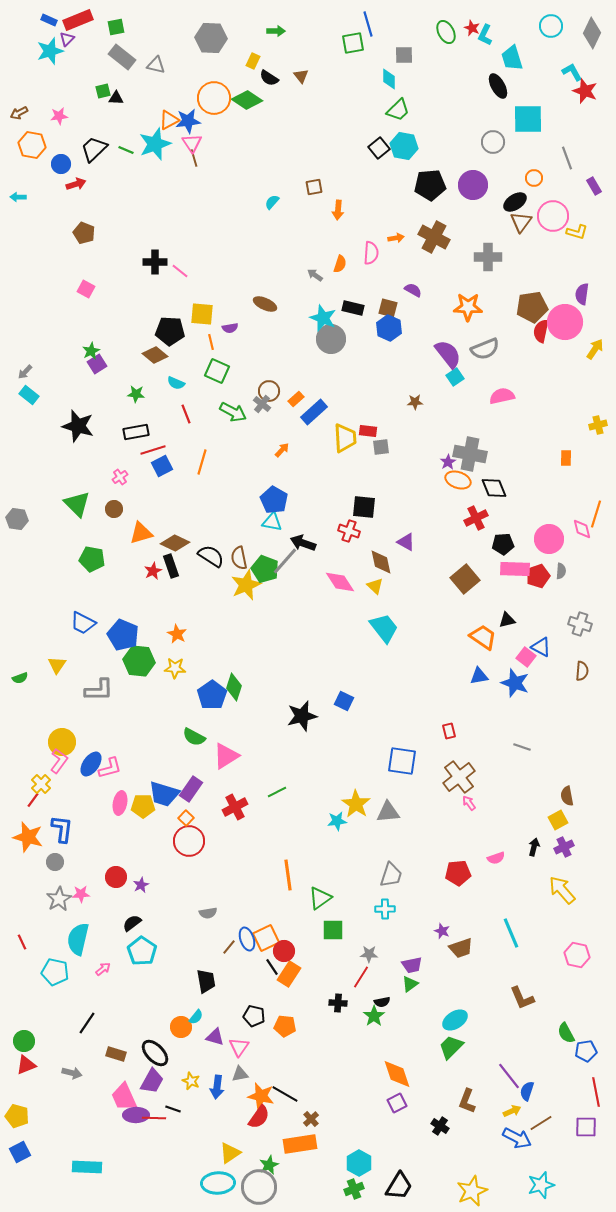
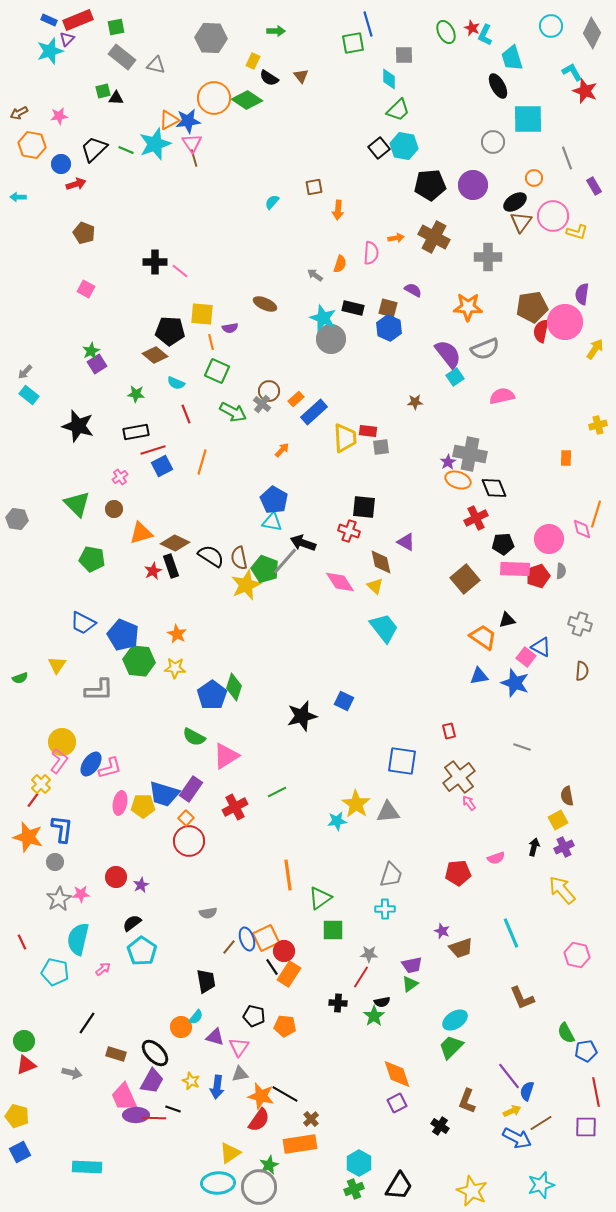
red semicircle at (259, 1117): moved 3 px down
yellow star at (472, 1191): rotated 24 degrees counterclockwise
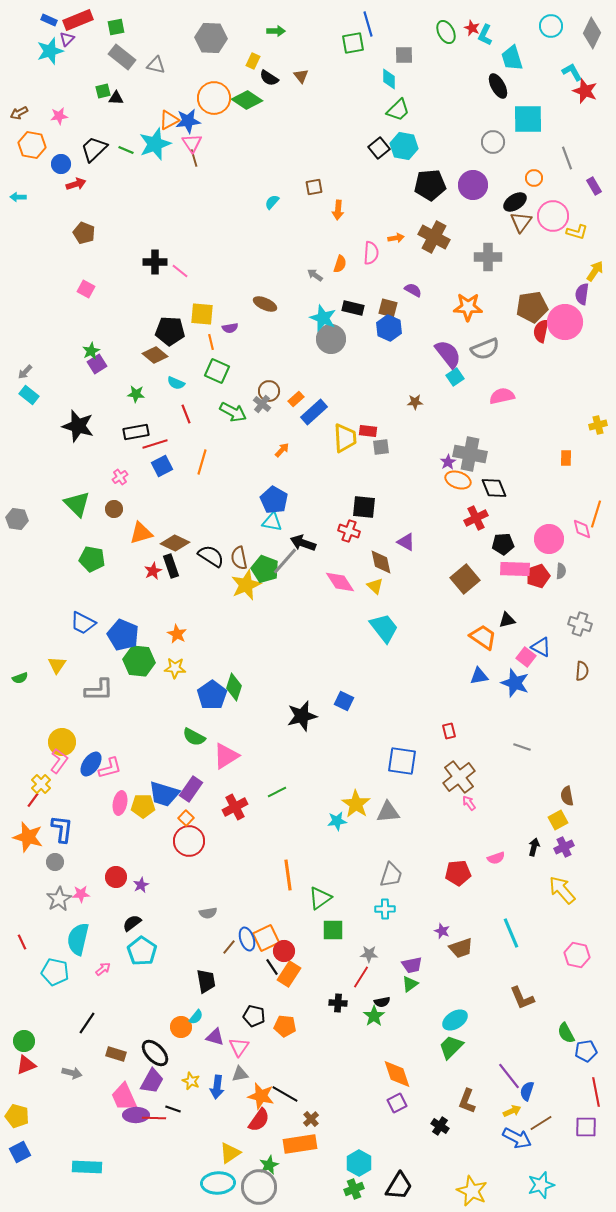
yellow arrow at (595, 349): moved 78 px up
red line at (153, 450): moved 2 px right, 6 px up
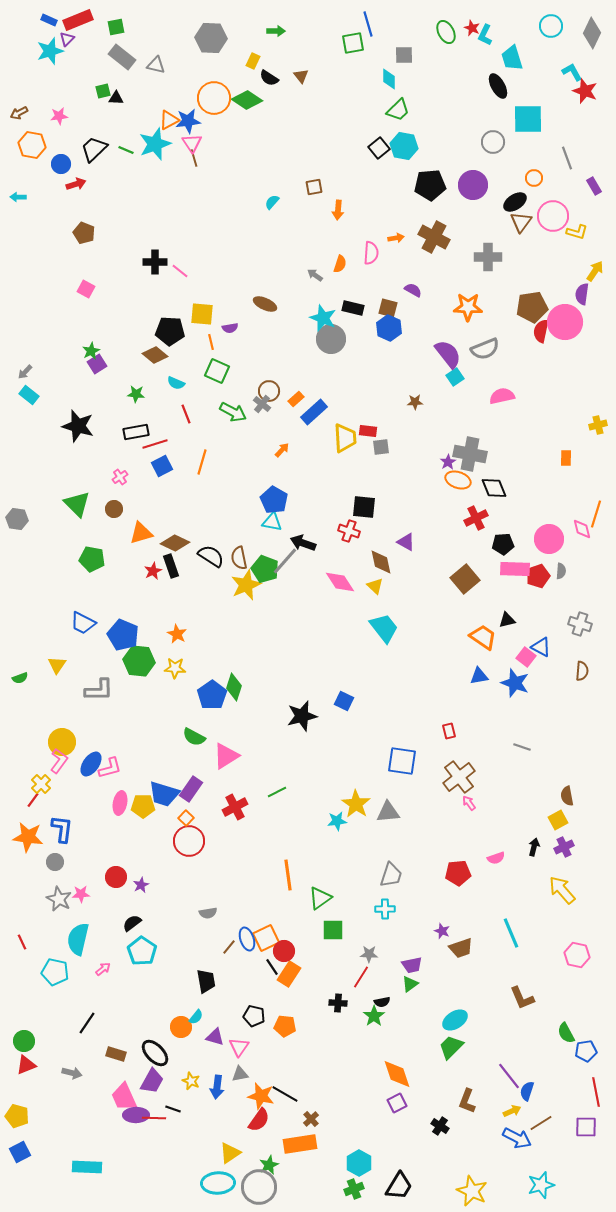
orange star at (28, 837): rotated 8 degrees counterclockwise
gray star at (59, 899): rotated 15 degrees counterclockwise
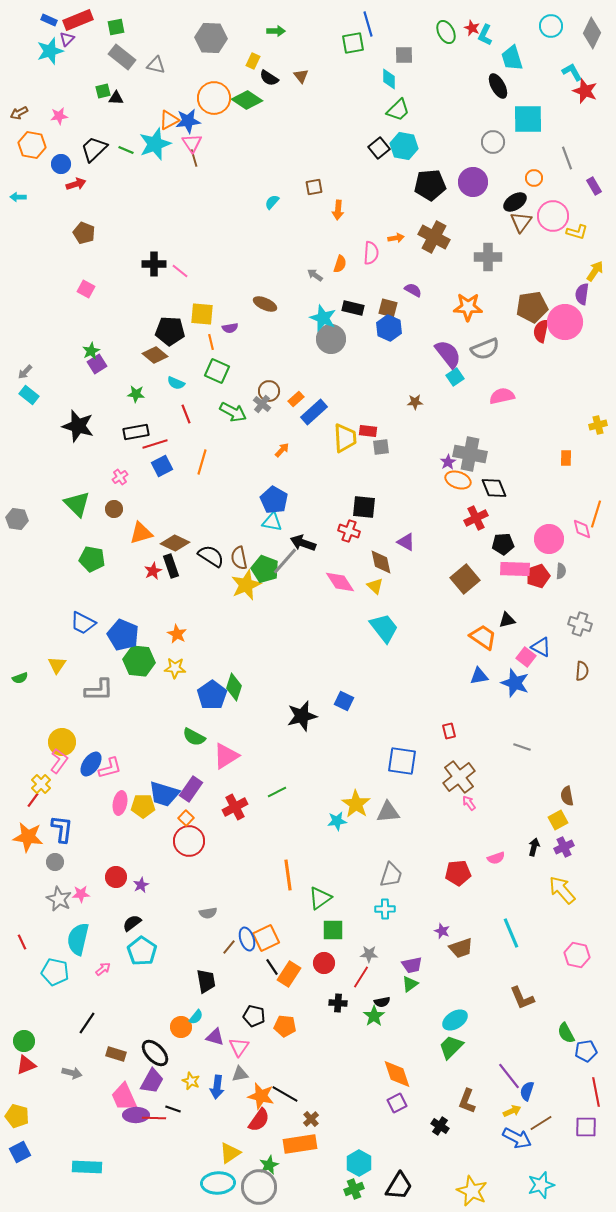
purple circle at (473, 185): moved 3 px up
black cross at (155, 262): moved 1 px left, 2 px down
red circle at (284, 951): moved 40 px right, 12 px down
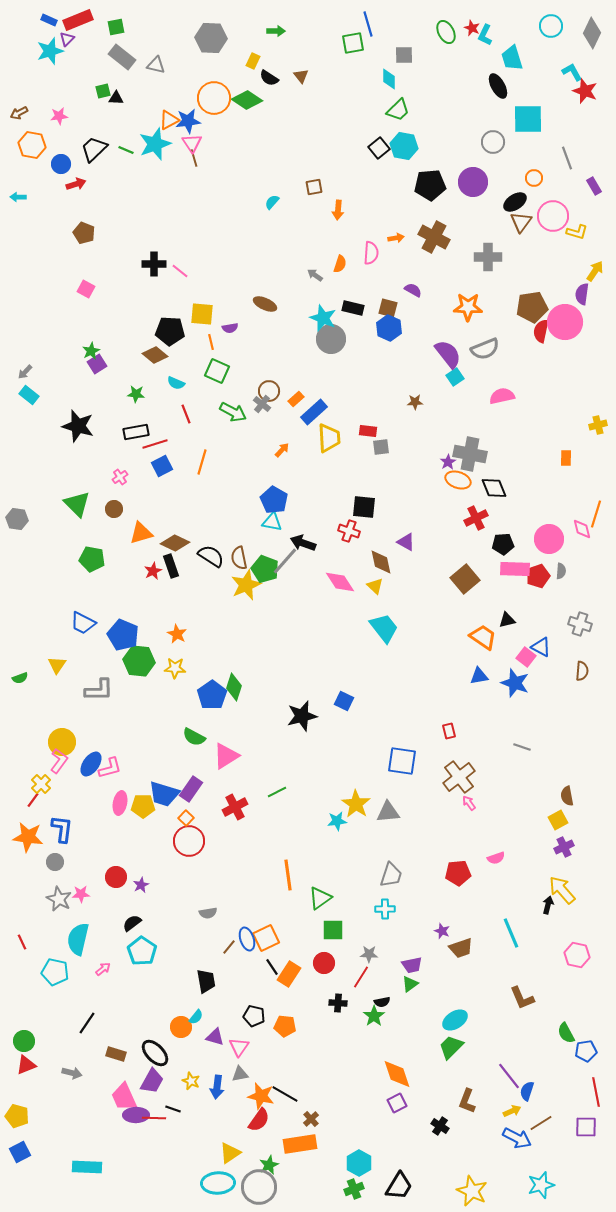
yellow trapezoid at (345, 438): moved 16 px left
black arrow at (534, 847): moved 14 px right, 58 px down
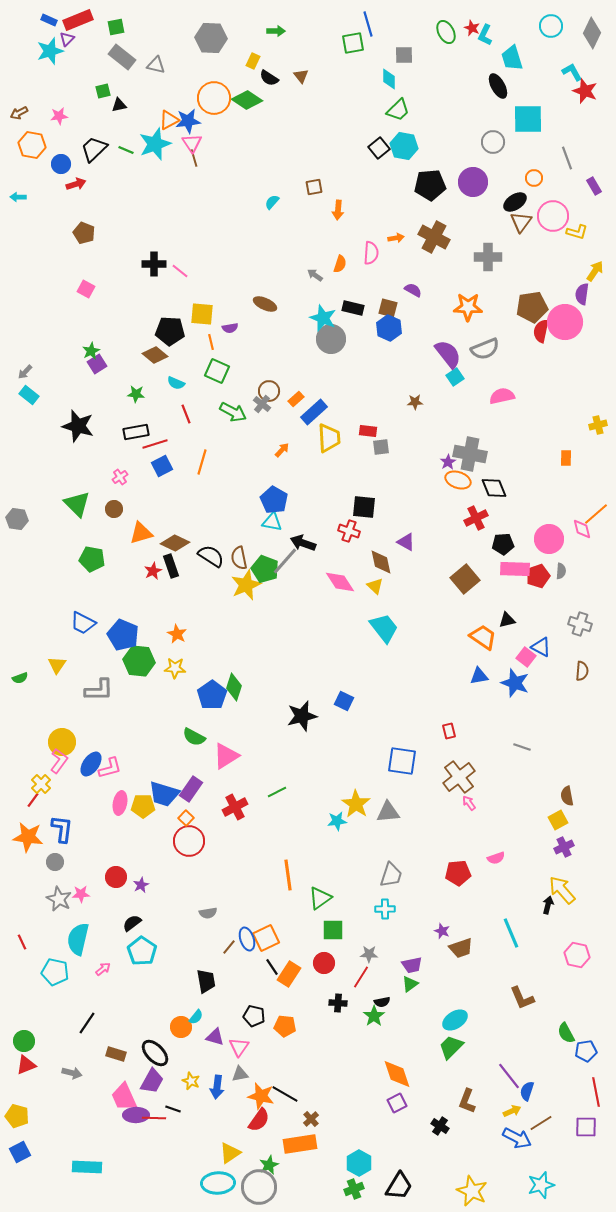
black triangle at (116, 98): moved 3 px right, 7 px down; rotated 14 degrees counterclockwise
orange line at (596, 514): rotated 32 degrees clockwise
